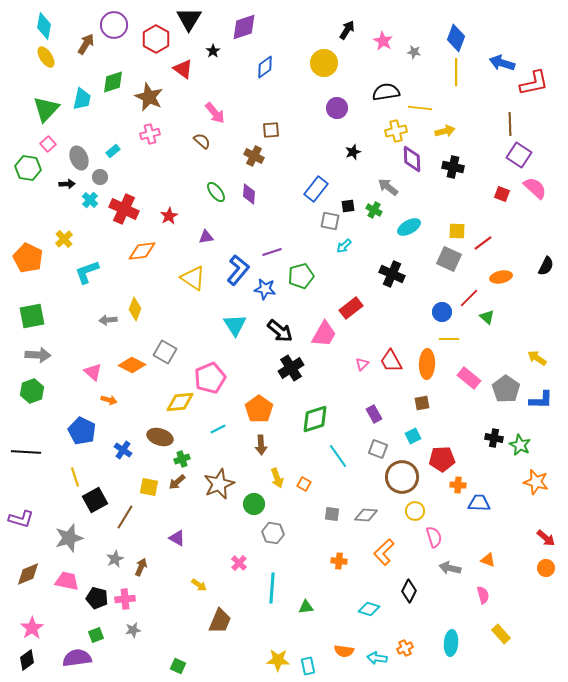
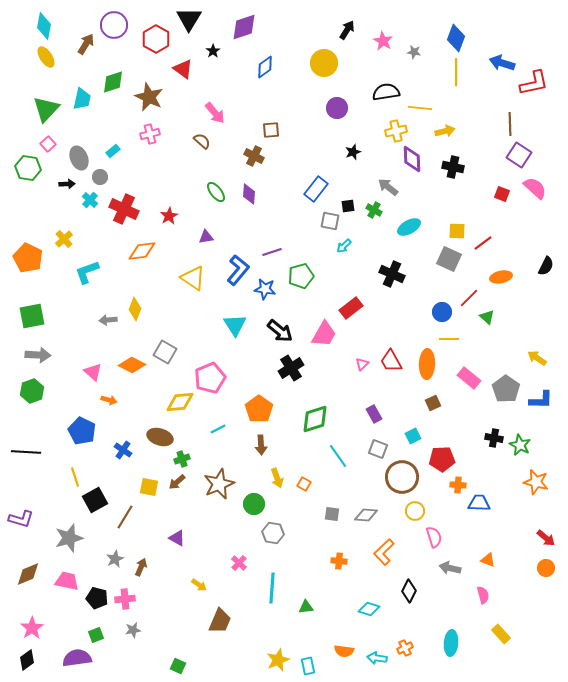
brown square at (422, 403): moved 11 px right; rotated 14 degrees counterclockwise
yellow star at (278, 660): rotated 25 degrees counterclockwise
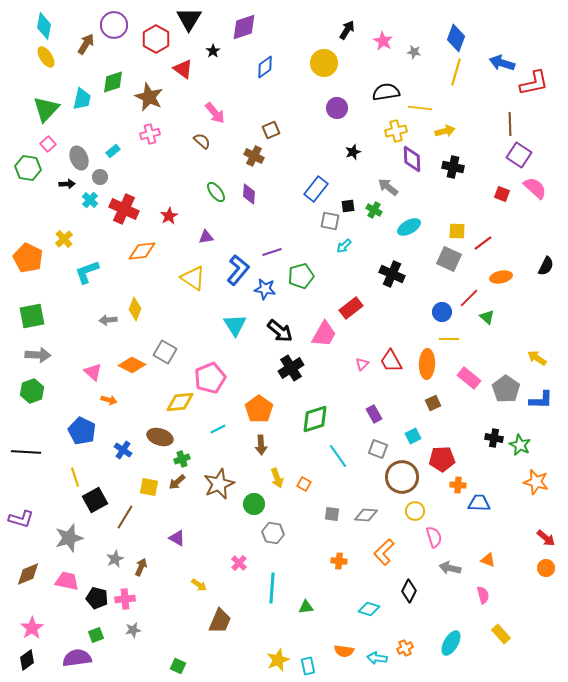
yellow line at (456, 72): rotated 16 degrees clockwise
brown square at (271, 130): rotated 18 degrees counterclockwise
cyan ellipse at (451, 643): rotated 25 degrees clockwise
